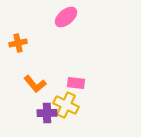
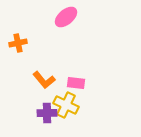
orange L-shape: moved 9 px right, 4 px up
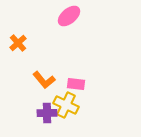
pink ellipse: moved 3 px right, 1 px up
orange cross: rotated 30 degrees counterclockwise
pink rectangle: moved 1 px down
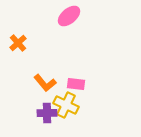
orange L-shape: moved 1 px right, 3 px down
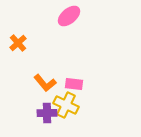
pink rectangle: moved 2 px left
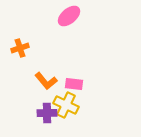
orange cross: moved 2 px right, 5 px down; rotated 24 degrees clockwise
orange L-shape: moved 1 px right, 2 px up
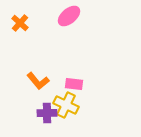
orange cross: moved 25 px up; rotated 30 degrees counterclockwise
orange L-shape: moved 8 px left
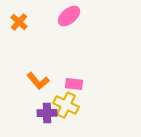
orange cross: moved 1 px left, 1 px up
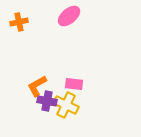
orange cross: rotated 36 degrees clockwise
orange L-shape: moved 1 px left, 5 px down; rotated 100 degrees clockwise
purple cross: moved 12 px up; rotated 12 degrees clockwise
